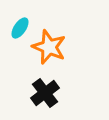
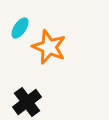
black cross: moved 18 px left, 9 px down
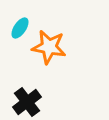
orange star: rotated 12 degrees counterclockwise
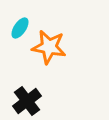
black cross: moved 1 px up
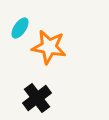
black cross: moved 10 px right, 3 px up
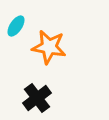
cyan ellipse: moved 4 px left, 2 px up
